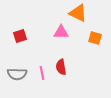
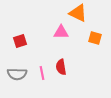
red square: moved 5 px down
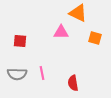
red square: rotated 24 degrees clockwise
red semicircle: moved 12 px right, 16 px down
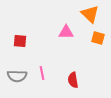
orange triangle: moved 12 px right, 1 px down; rotated 18 degrees clockwise
pink triangle: moved 5 px right
orange square: moved 3 px right
gray semicircle: moved 2 px down
red semicircle: moved 3 px up
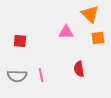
orange square: rotated 24 degrees counterclockwise
pink line: moved 1 px left, 2 px down
red semicircle: moved 6 px right, 11 px up
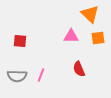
pink triangle: moved 5 px right, 4 px down
red semicircle: rotated 14 degrees counterclockwise
pink line: rotated 32 degrees clockwise
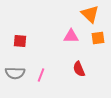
gray semicircle: moved 2 px left, 3 px up
